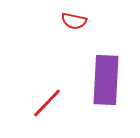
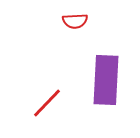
red semicircle: moved 1 px right; rotated 15 degrees counterclockwise
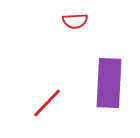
purple rectangle: moved 3 px right, 3 px down
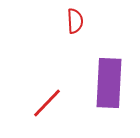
red semicircle: rotated 90 degrees counterclockwise
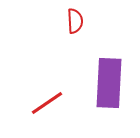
red line: rotated 12 degrees clockwise
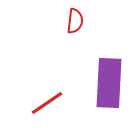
red semicircle: rotated 10 degrees clockwise
